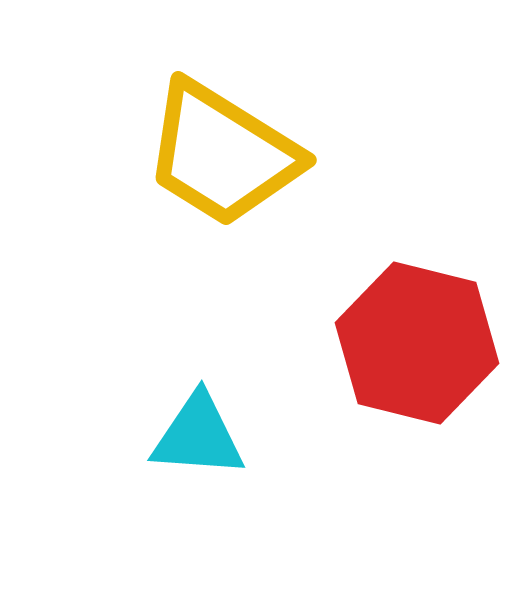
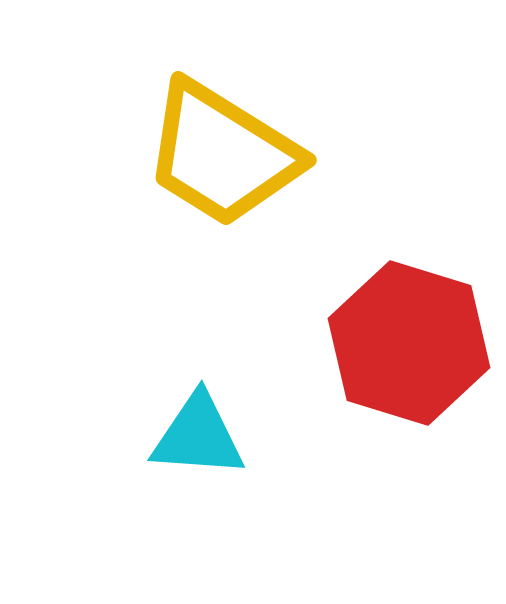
red hexagon: moved 8 px left; rotated 3 degrees clockwise
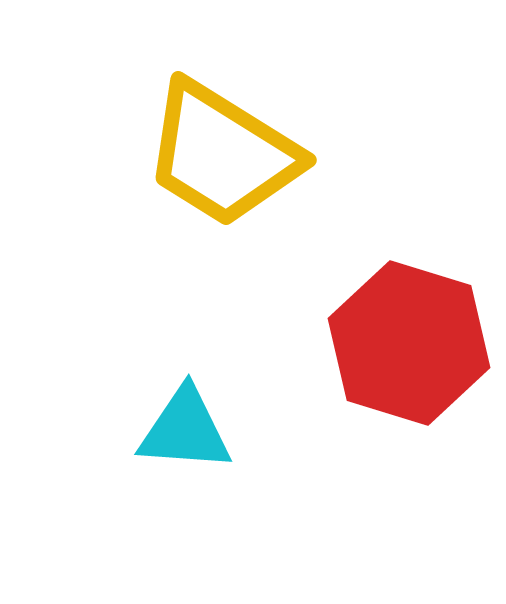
cyan triangle: moved 13 px left, 6 px up
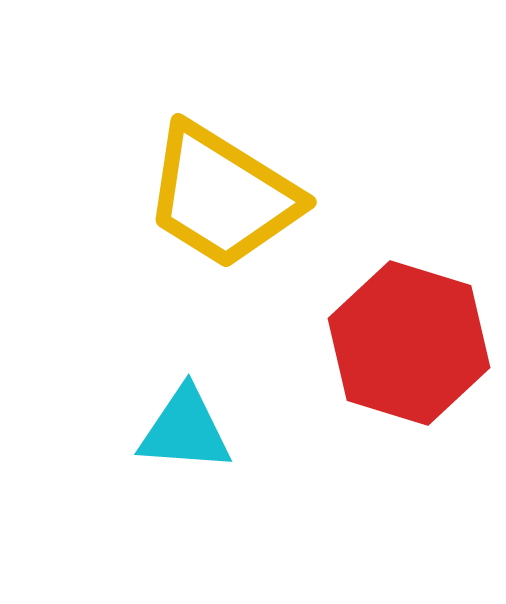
yellow trapezoid: moved 42 px down
